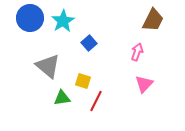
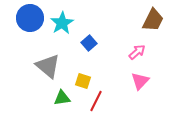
cyan star: moved 1 px left, 2 px down
pink arrow: rotated 30 degrees clockwise
pink triangle: moved 4 px left, 3 px up
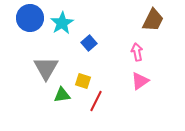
pink arrow: rotated 60 degrees counterclockwise
gray triangle: moved 2 px left, 2 px down; rotated 20 degrees clockwise
pink triangle: rotated 12 degrees clockwise
green triangle: moved 3 px up
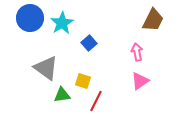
gray triangle: rotated 24 degrees counterclockwise
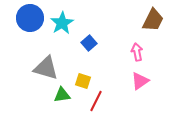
gray triangle: rotated 20 degrees counterclockwise
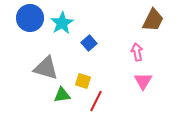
pink triangle: moved 3 px right; rotated 24 degrees counterclockwise
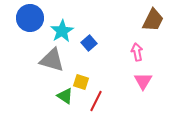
cyan star: moved 8 px down
gray triangle: moved 6 px right, 8 px up
yellow square: moved 2 px left, 1 px down
green triangle: moved 3 px right, 1 px down; rotated 42 degrees clockwise
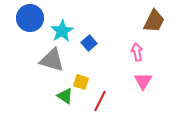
brown trapezoid: moved 1 px right, 1 px down
red line: moved 4 px right
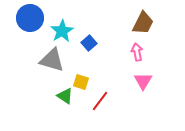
brown trapezoid: moved 11 px left, 2 px down
red line: rotated 10 degrees clockwise
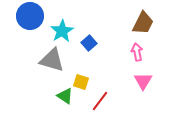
blue circle: moved 2 px up
